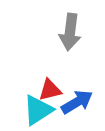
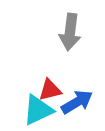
cyan triangle: rotated 8 degrees clockwise
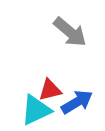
gray arrow: rotated 57 degrees counterclockwise
cyan triangle: moved 2 px left
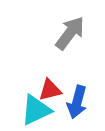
gray arrow: moved 1 px down; rotated 93 degrees counterclockwise
blue arrow: rotated 136 degrees clockwise
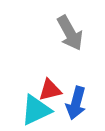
gray arrow: rotated 114 degrees clockwise
blue arrow: moved 1 px left, 1 px down
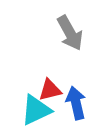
blue arrow: rotated 152 degrees clockwise
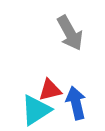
cyan triangle: rotated 8 degrees counterclockwise
